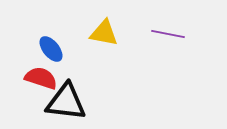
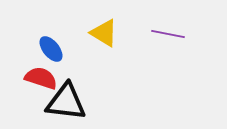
yellow triangle: rotated 20 degrees clockwise
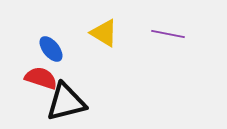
black triangle: rotated 21 degrees counterclockwise
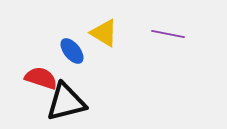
blue ellipse: moved 21 px right, 2 px down
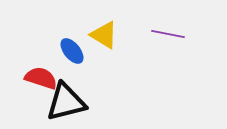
yellow triangle: moved 2 px down
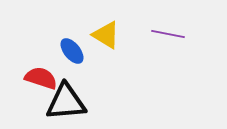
yellow triangle: moved 2 px right
black triangle: rotated 9 degrees clockwise
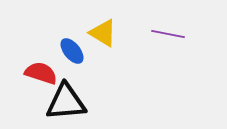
yellow triangle: moved 3 px left, 2 px up
red semicircle: moved 5 px up
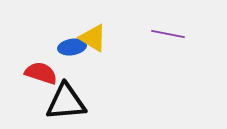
yellow triangle: moved 10 px left, 5 px down
blue ellipse: moved 4 px up; rotated 60 degrees counterclockwise
